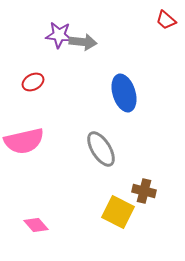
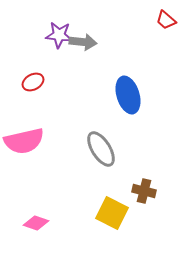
blue ellipse: moved 4 px right, 2 px down
yellow square: moved 6 px left, 1 px down
pink diamond: moved 2 px up; rotated 30 degrees counterclockwise
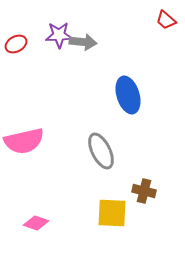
purple star: rotated 8 degrees counterclockwise
red ellipse: moved 17 px left, 38 px up
gray ellipse: moved 2 px down; rotated 6 degrees clockwise
yellow square: rotated 24 degrees counterclockwise
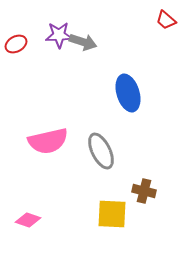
gray arrow: rotated 12 degrees clockwise
blue ellipse: moved 2 px up
pink semicircle: moved 24 px right
yellow square: moved 1 px down
pink diamond: moved 8 px left, 3 px up
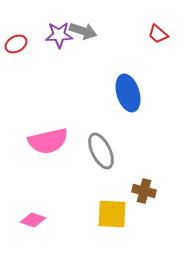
red trapezoid: moved 8 px left, 14 px down
gray arrow: moved 11 px up
pink diamond: moved 5 px right
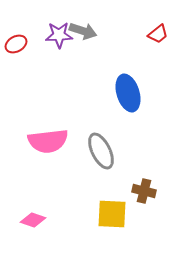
red trapezoid: rotated 80 degrees counterclockwise
pink semicircle: rotated 6 degrees clockwise
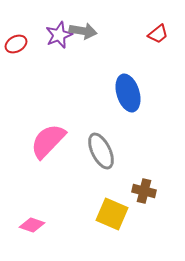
gray arrow: rotated 8 degrees counterclockwise
purple star: rotated 20 degrees counterclockwise
pink semicircle: rotated 141 degrees clockwise
yellow square: rotated 20 degrees clockwise
pink diamond: moved 1 px left, 5 px down
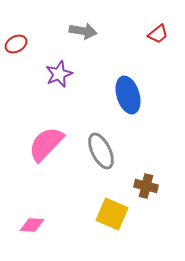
purple star: moved 39 px down
blue ellipse: moved 2 px down
pink semicircle: moved 2 px left, 3 px down
brown cross: moved 2 px right, 5 px up
pink diamond: rotated 15 degrees counterclockwise
